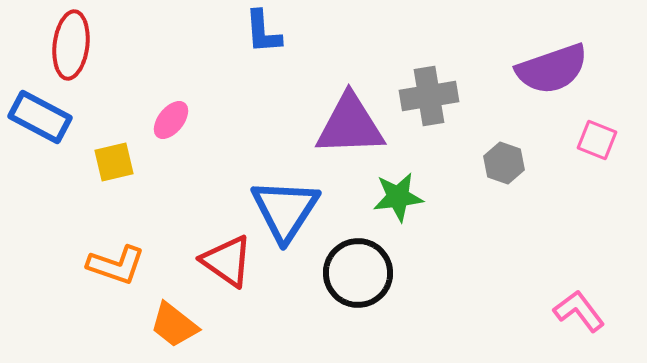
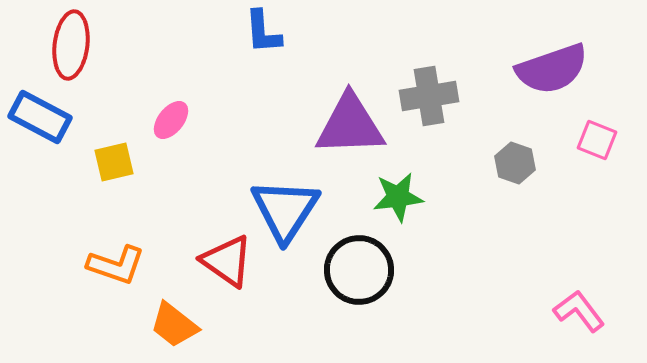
gray hexagon: moved 11 px right
black circle: moved 1 px right, 3 px up
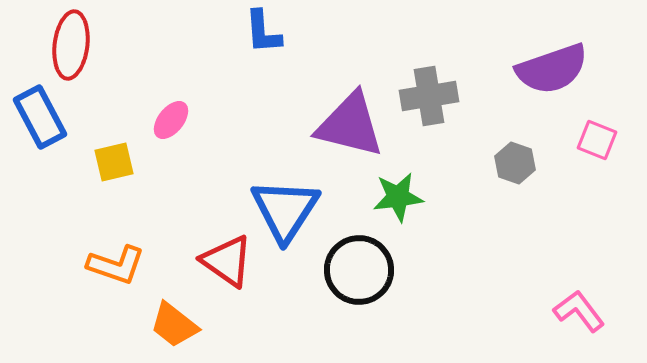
blue rectangle: rotated 34 degrees clockwise
purple triangle: rotated 16 degrees clockwise
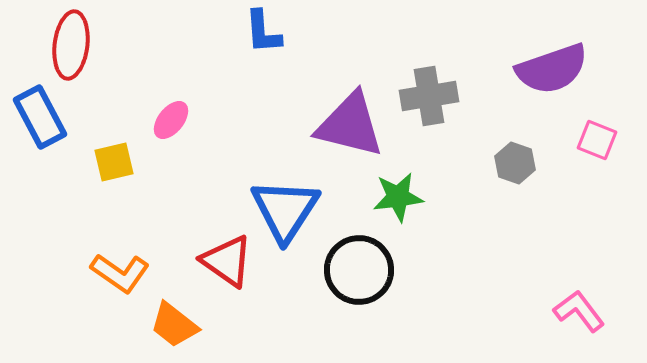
orange L-shape: moved 4 px right, 8 px down; rotated 16 degrees clockwise
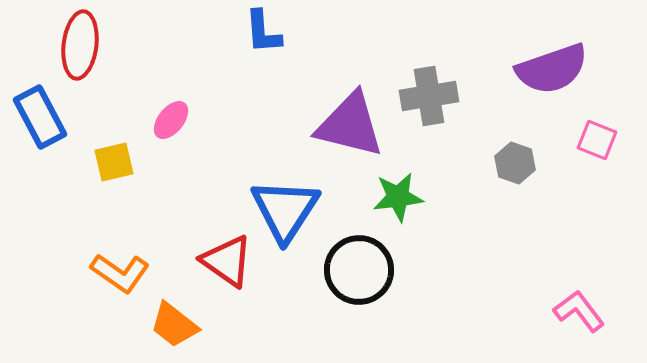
red ellipse: moved 9 px right
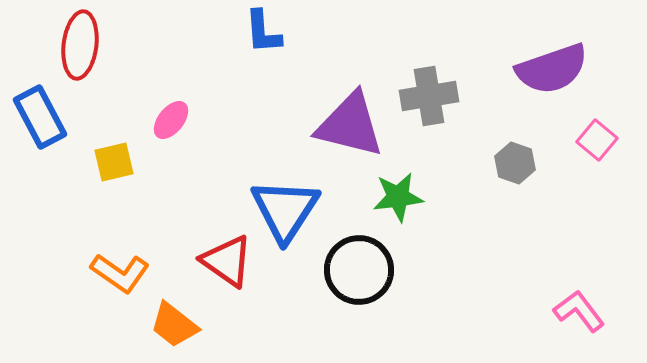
pink square: rotated 18 degrees clockwise
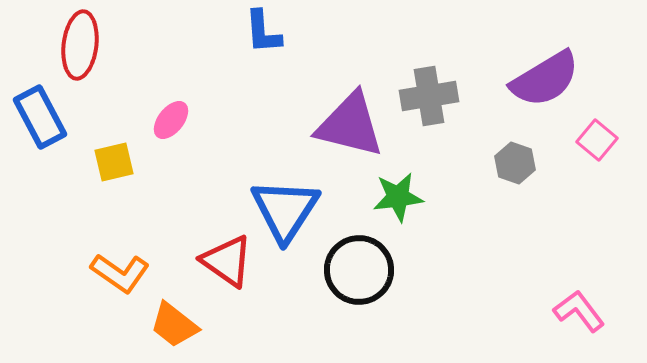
purple semicircle: moved 7 px left, 10 px down; rotated 12 degrees counterclockwise
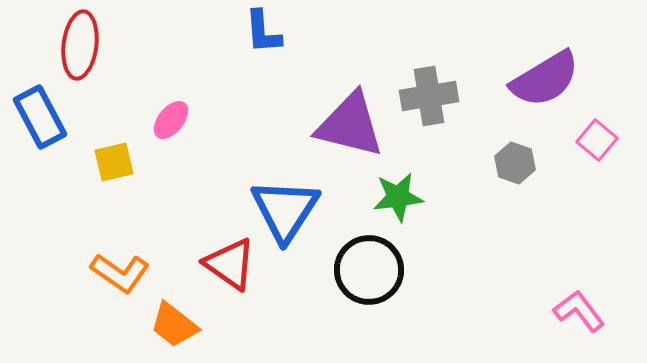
red triangle: moved 3 px right, 3 px down
black circle: moved 10 px right
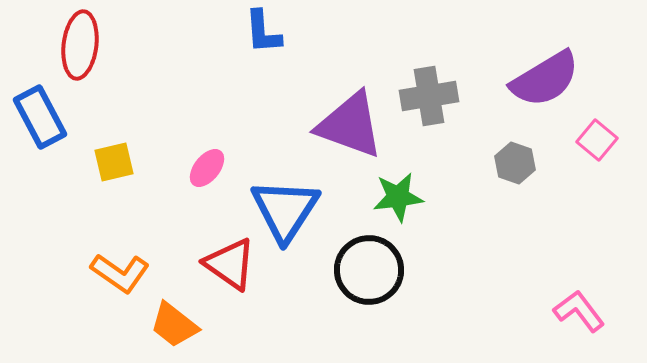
pink ellipse: moved 36 px right, 48 px down
purple triangle: rotated 6 degrees clockwise
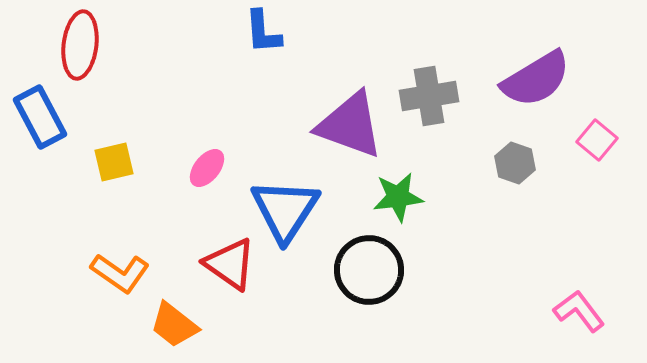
purple semicircle: moved 9 px left
